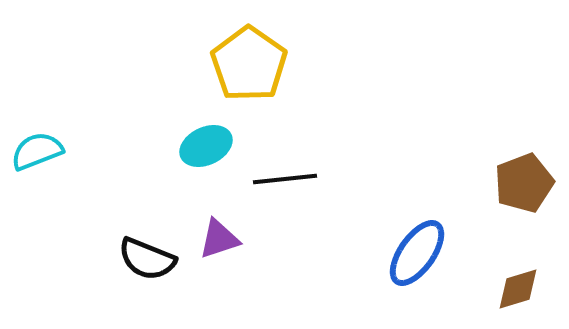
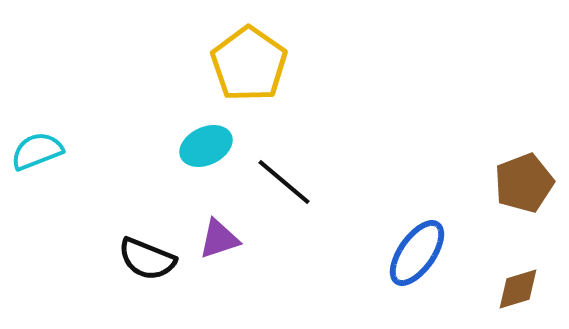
black line: moved 1 px left, 3 px down; rotated 46 degrees clockwise
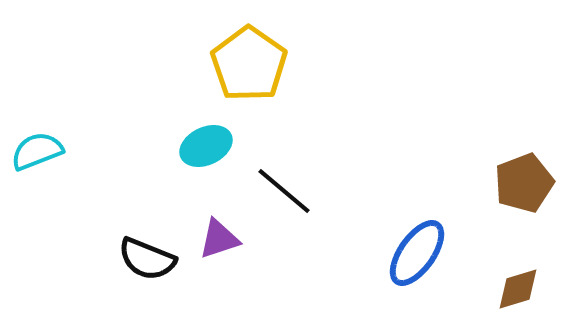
black line: moved 9 px down
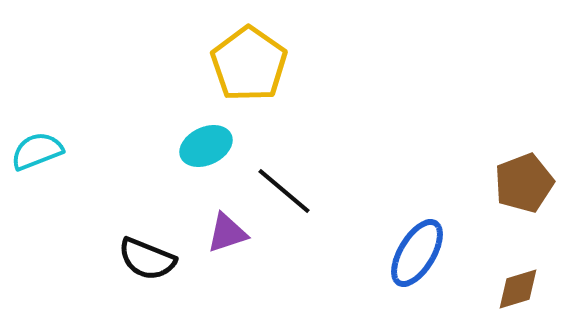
purple triangle: moved 8 px right, 6 px up
blue ellipse: rotated 4 degrees counterclockwise
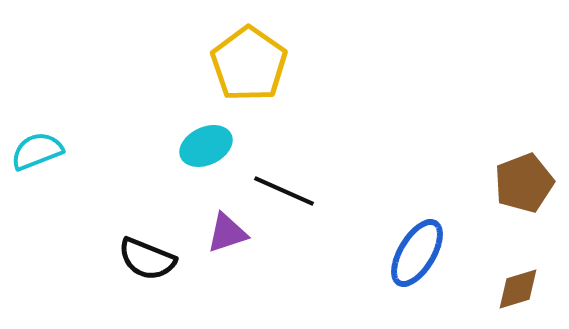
black line: rotated 16 degrees counterclockwise
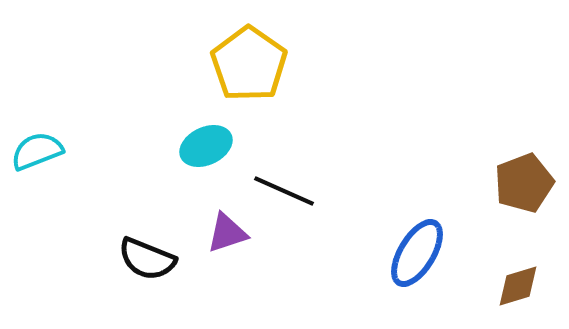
brown diamond: moved 3 px up
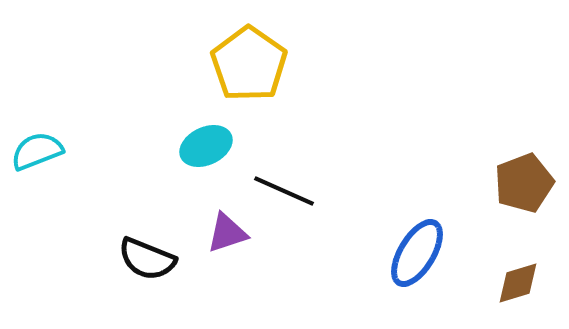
brown diamond: moved 3 px up
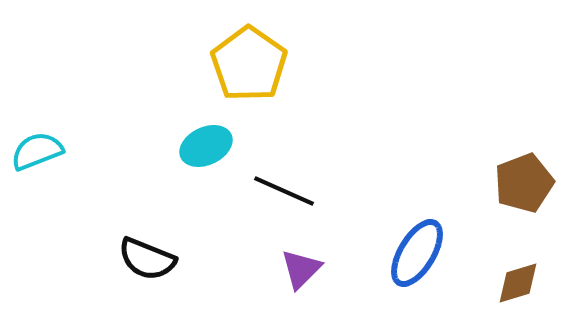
purple triangle: moved 74 px right, 36 px down; rotated 27 degrees counterclockwise
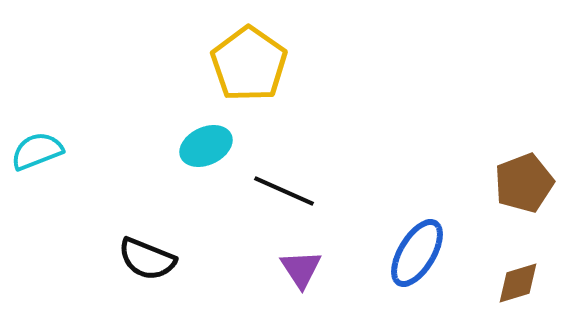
purple triangle: rotated 18 degrees counterclockwise
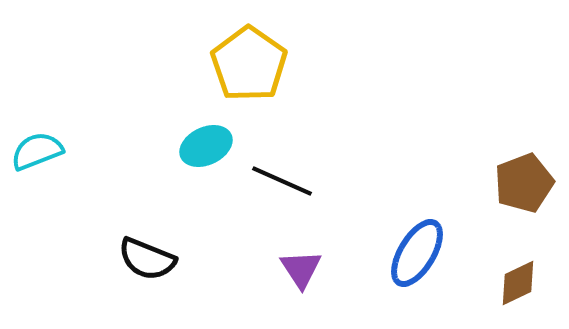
black line: moved 2 px left, 10 px up
brown diamond: rotated 9 degrees counterclockwise
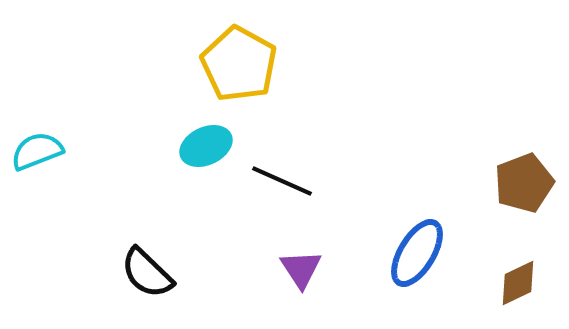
yellow pentagon: moved 10 px left; rotated 6 degrees counterclockwise
black semicircle: moved 14 px down; rotated 22 degrees clockwise
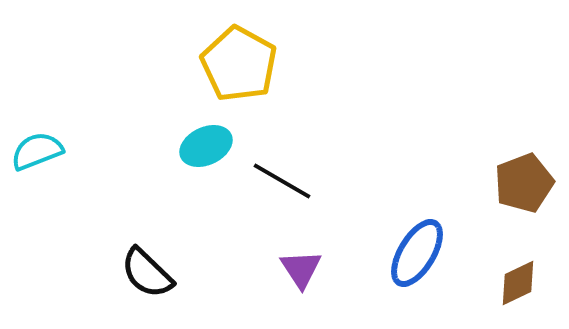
black line: rotated 6 degrees clockwise
